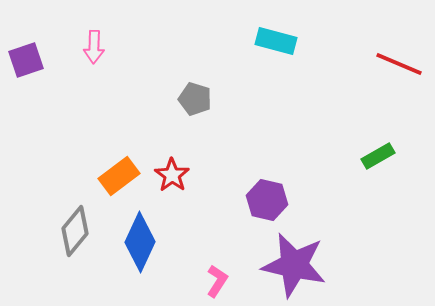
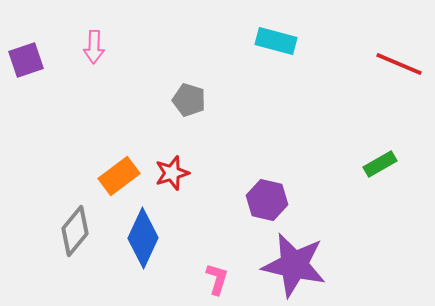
gray pentagon: moved 6 px left, 1 px down
green rectangle: moved 2 px right, 8 px down
red star: moved 2 px up; rotated 20 degrees clockwise
blue diamond: moved 3 px right, 4 px up
pink L-shape: moved 2 px up; rotated 16 degrees counterclockwise
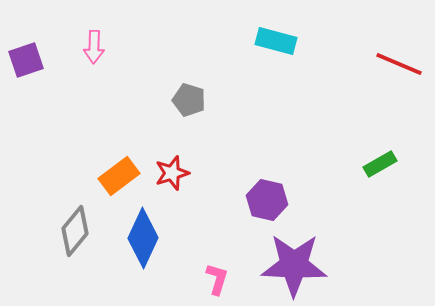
purple star: rotated 10 degrees counterclockwise
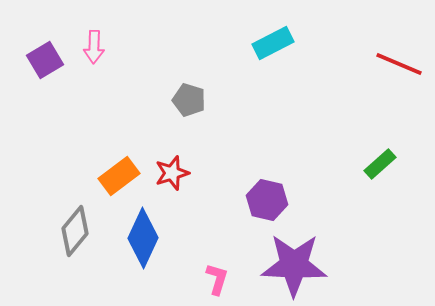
cyan rectangle: moved 3 px left, 2 px down; rotated 42 degrees counterclockwise
purple square: moved 19 px right; rotated 12 degrees counterclockwise
green rectangle: rotated 12 degrees counterclockwise
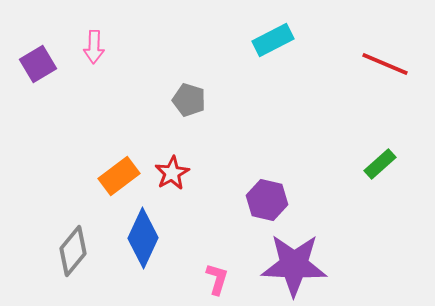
cyan rectangle: moved 3 px up
purple square: moved 7 px left, 4 px down
red line: moved 14 px left
red star: rotated 12 degrees counterclockwise
gray diamond: moved 2 px left, 20 px down
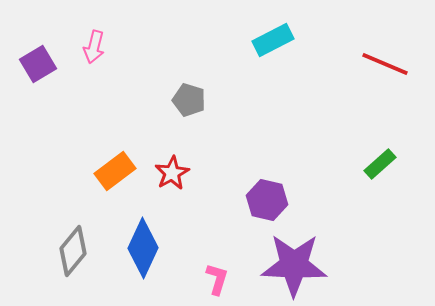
pink arrow: rotated 12 degrees clockwise
orange rectangle: moved 4 px left, 5 px up
blue diamond: moved 10 px down
